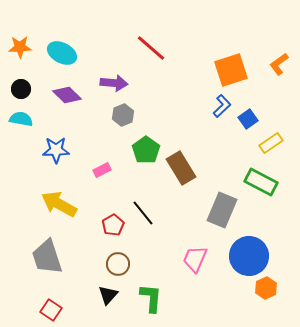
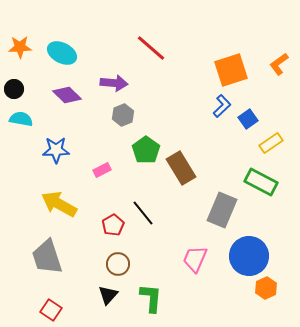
black circle: moved 7 px left
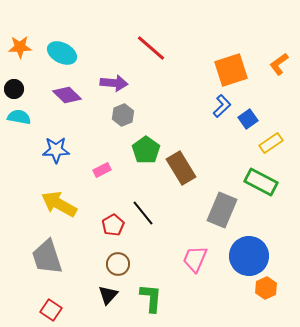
cyan semicircle: moved 2 px left, 2 px up
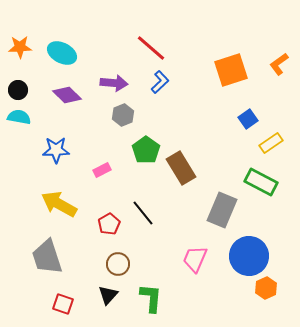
black circle: moved 4 px right, 1 px down
blue L-shape: moved 62 px left, 24 px up
red pentagon: moved 4 px left, 1 px up
red square: moved 12 px right, 6 px up; rotated 15 degrees counterclockwise
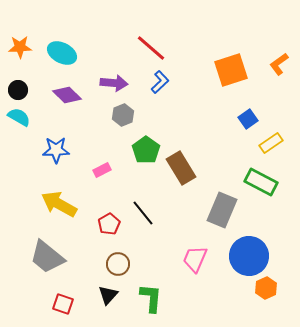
cyan semicircle: rotated 20 degrees clockwise
gray trapezoid: rotated 33 degrees counterclockwise
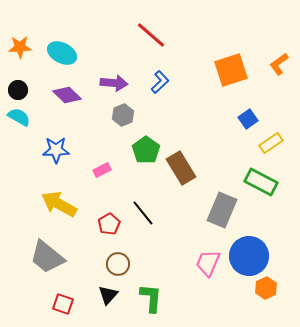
red line: moved 13 px up
pink trapezoid: moved 13 px right, 4 px down
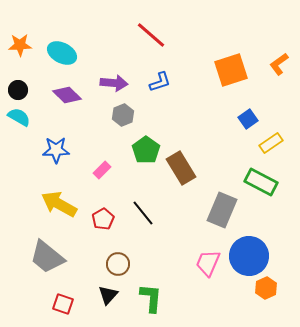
orange star: moved 2 px up
blue L-shape: rotated 25 degrees clockwise
pink rectangle: rotated 18 degrees counterclockwise
red pentagon: moved 6 px left, 5 px up
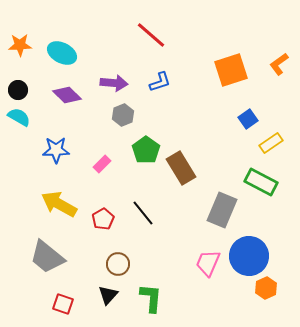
pink rectangle: moved 6 px up
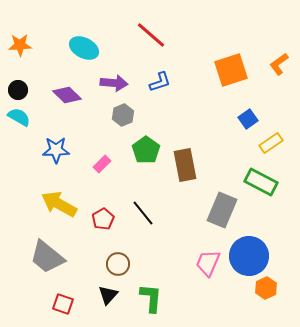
cyan ellipse: moved 22 px right, 5 px up
brown rectangle: moved 4 px right, 3 px up; rotated 20 degrees clockwise
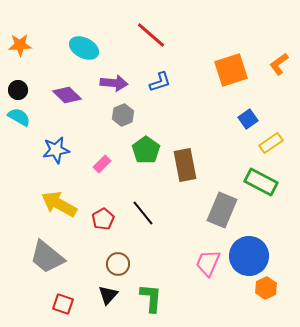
blue star: rotated 8 degrees counterclockwise
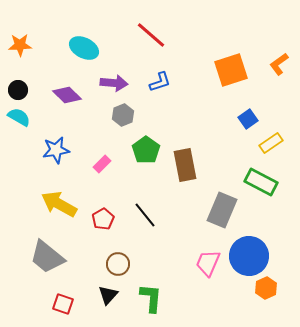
black line: moved 2 px right, 2 px down
